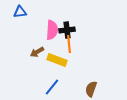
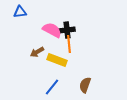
pink semicircle: rotated 66 degrees counterclockwise
brown semicircle: moved 6 px left, 4 px up
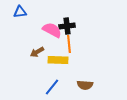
black cross: moved 4 px up
yellow rectangle: moved 1 px right; rotated 18 degrees counterclockwise
brown semicircle: rotated 105 degrees counterclockwise
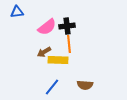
blue triangle: moved 3 px left
pink semicircle: moved 5 px left, 3 px up; rotated 114 degrees clockwise
brown arrow: moved 7 px right
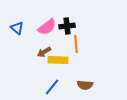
blue triangle: moved 16 px down; rotated 48 degrees clockwise
orange line: moved 7 px right
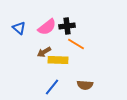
blue triangle: moved 2 px right
orange line: rotated 54 degrees counterclockwise
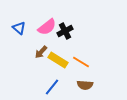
black cross: moved 2 px left, 5 px down; rotated 21 degrees counterclockwise
orange line: moved 5 px right, 18 px down
brown arrow: moved 3 px left; rotated 16 degrees counterclockwise
yellow rectangle: rotated 30 degrees clockwise
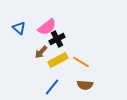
black cross: moved 8 px left, 8 px down
yellow rectangle: rotated 60 degrees counterclockwise
